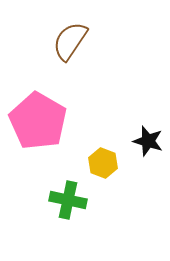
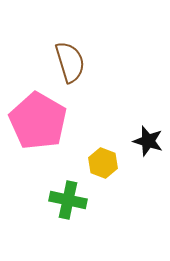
brown semicircle: moved 21 px down; rotated 129 degrees clockwise
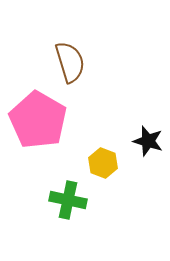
pink pentagon: moved 1 px up
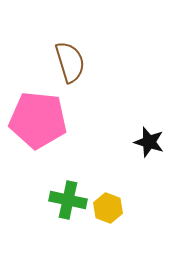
pink pentagon: rotated 24 degrees counterclockwise
black star: moved 1 px right, 1 px down
yellow hexagon: moved 5 px right, 45 px down
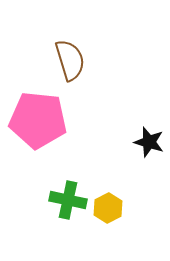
brown semicircle: moved 2 px up
yellow hexagon: rotated 12 degrees clockwise
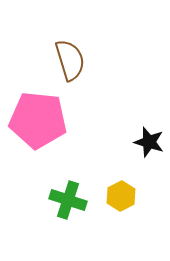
green cross: rotated 6 degrees clockwise
yellow hexagon: moved 13 px right, 12 px up
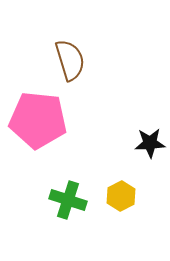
black star: moved 1 px right, 1 px down; rotated 20 degrees counterclockwise
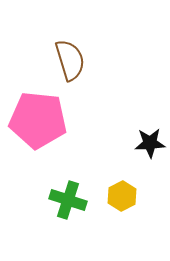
yellow hexagon: moved 1 px right
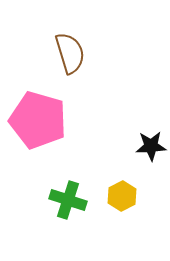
brown semicircle: moved 7 px up
pink pentagon: rotated 10 degrees clockwise
black star: moved 1 px right, 3 px down
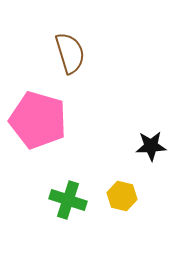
yellow hexagon: rotated 20 degrees counterclockwise
